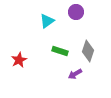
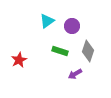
purple circle: moved 4 px left, 14 px down
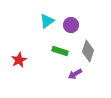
purple circle: moved 1 px left, 1 px up
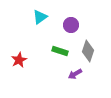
cyan triangle: moved 7 px left, 4 px up
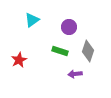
cyan triangle: moved 8 px left, 3 px down
purple circle: moved 2 px left, 2 px down
purple arrow: rotated 24 degrees clockwise
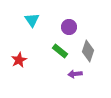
cyan triangle: rotated 28 degrees counterclockwise
green rectangle: rotated 21 degrees clockwise
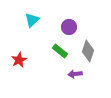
cyan triangle: rotated 21 degrees clockwise
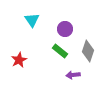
cyan triangle: rotated 21 degrees counterclockwise
purple circle: moved 4 px left, 2 px down
purple arrow: moved 2 px left, 1 px down
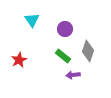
green rectangle: moved 3 px right, 5 px down
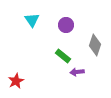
purple circle: moved 1 px right, 4 px up
gray diamond: moved 7 px right, 6 px up
red star: moved 3 px left, 21 px down
purple arrow: moved 4 px right, 3 px up
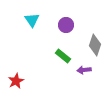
purple arrow: moved 7 px right, 2 px up
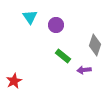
cyan triangle: moved 2 px left, 3 px up
purple circle: moved 10 px left
red star: moved 2 px left
